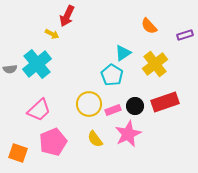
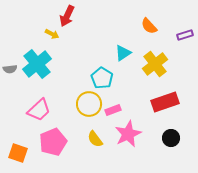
cyan pentagon: moved 10 px left, 3 px down
black circle: moved 36 px right, 32 px down
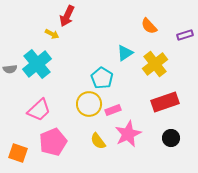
cyan triangle: moved 2 px right
yellow semicircle: moved 3 px right, 2 px down
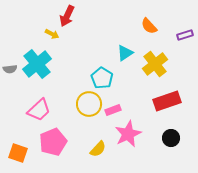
red rectangle: moved 2 px right, 1 px up
yellow semicircle: moved 8 px down; rotated 102 degrees counterclockwise
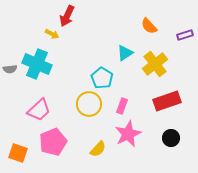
cyan cross: rotated 28 degrees counterclockwise
pink rectangle: moved 9 px right, 4 px up; rotated 49 degrees counterclockwise
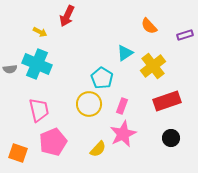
yellow arrow: moved 12 px left, 2 px up
yellow cross: moved 2 px left, 2 px down
pink trapezoid: rotated 60 degrees counterclockwise
pink star: moved 5 px left
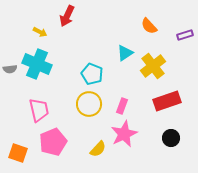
cyan pentagon: moved 10 px left, 4 px up; rotated 10 degrees counterclockwise
pink star: moved 1 px right
